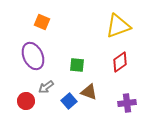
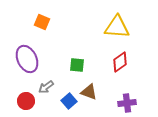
yellow triangle: moved 1 px left, 1 px down; rotated 24 degrees clockwise
purple ellipse: moved 6 px left, 3 px down
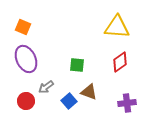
orange square: moved 19 px left, 5 px down
purple ellipse: moved 1 px left
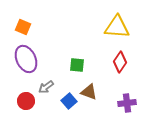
red diamond: rotated 20 degrees counterclockwise
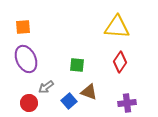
orange square: rotated 28 degrees counterclockwise
red circle: moved 3 px right, 2 px down
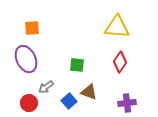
orange square: moved 9 px right, 1 px down
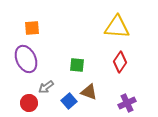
purple cross: rotated 18 degrees counterclockwise
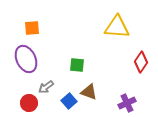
red diamond: moved 21 px right
